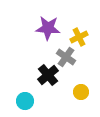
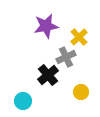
purple star: moved 2 px left, 2 px up; rotated 15 degrees counterclockwise
yellow cross: rotated 18 degrees counterclockwise
gray cross: rotated 30 degrees clockwise
cyan circle: moved 2 px left
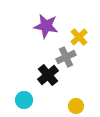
purple star: rotated 20 degrees clockwise
yellow circle: moved 5 px left, 14 px down
cyan circle: moved 1 px right, 1 px up
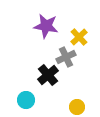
cyan circle: moved 2 px right
yellow circle: moved 1 px right, 1 px down
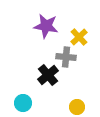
gray cross: rotated 30 degrees clockwise
cyan circle: moved 3 px left, 3 px down
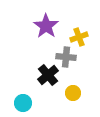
purple star: rotated 25 degrees clockwise
yellow cross: rotated 24 degrees clockwise
yellow circle: moved 4 px left, 14 px up
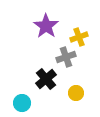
gray cross: rotated 24 degrees counterclockwise
black cross: moved 2 px left, 4 px down
yellow circle: moved 3 px right
cyan circle: moved 1 px left
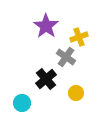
gray cross: rotated 36 degrees counterclockwise
